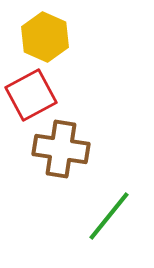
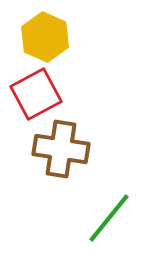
red square: moved 5 px right, 1 px up
green line: moved 2 px down
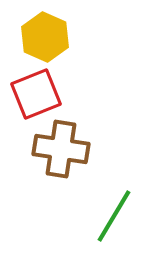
red square: rotated 6 degrees clockwise
green line: moved 5 px right, 2 px up; rotated 8 degrees counterclockwise
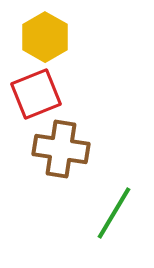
yellow hexagon: rotated 6 degrees clockwise
green line: moved 3 px up
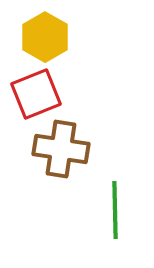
green line: moved 1 px right, 3 px up; rotated 32 degrees counterclockwise
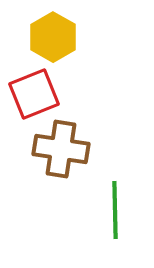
yellow hexagon: moved 8 px right
red square: moved 2 px left
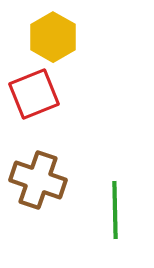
brown cross: moved 23 px left, 31 px down; rotated 10 degrees clockwise
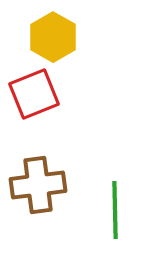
brown cross: moved 5 px down; rotated 26 degrees counterclockwise
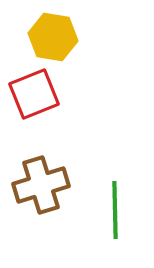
yellow hexagon: rotated 21 degrees counterclockwise
brown cross: moved 3 px right; rotated 10 degrees counterclockwise
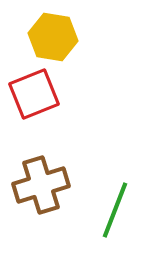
green line: rotated 22 degrees clockwise
